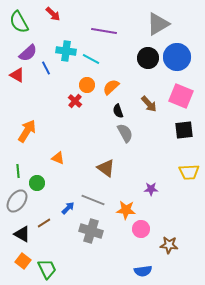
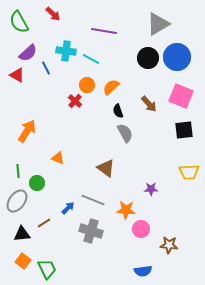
black triangle: rotated 36 degrees counterclockwise
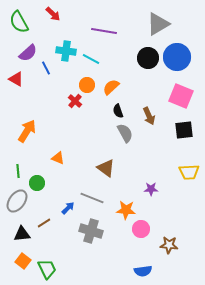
red triangle: moved 1 px left, 4 px down
brown arrow: moved 12 px down; rotated 18 degrees clockwise
gray line: moved 1 px left, 2 px up
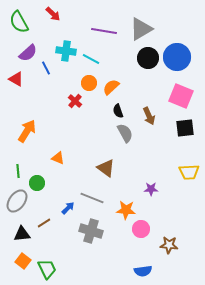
gray triangle: moved 17 px left, 5 px down
orange circle: moved 2 px right, 2 px up
black square: moved 1 px right, 2 px up
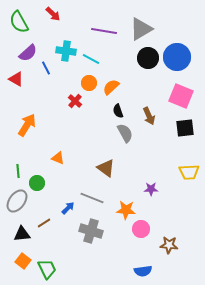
orange arrow: moved 6 px up
